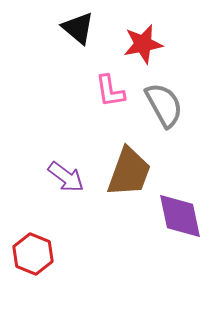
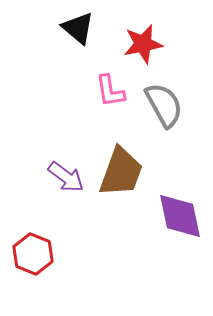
brown trapezoid: moved 8 px left
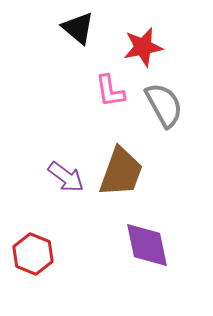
red star: moved 3 px down
purple diamond: moved 33 px left, 29 px down
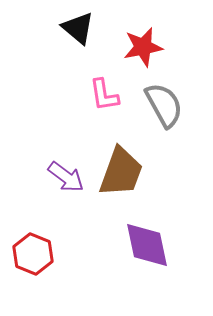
pink L-shape: moved 6 px left, 4 px down
